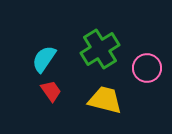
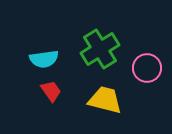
cyan semicircle: rotated 132 degrees counterclockwise
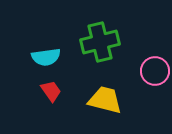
green cross: moved 7 px up; rotated 18 degrees clockwise
cyan semicircle: moved 2 px right, 2 px up
pink circle: moved 8 px right, 3 px down
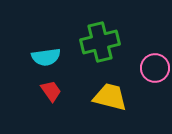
pink circle: moved 3 px up
yellow trapezoid: moved 5 px right, 3 px up
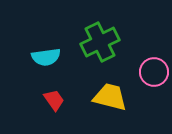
green cross: rotated 12 degrees counterclockwise
pink circle: moved 1 px left, 4 px down
red trapezoid: moved 3 px right, 9 px down
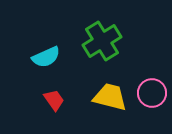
green cross: moved 2 px right, 1 px up; rotated 6 degrees counterclockwise
cyan semicircle: rotated 16 degrees counterclockwise
pink circle: moved 2 px left, 21 px down
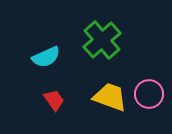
green cross: moved 1 px up; rotated 9 degrees counterclockwise
pink circle: moved 3 px left, 1 px down
yellow trapezoid: rotated 6 degrees clockwise
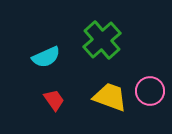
pink circle: moved 1 px right, 3 px up
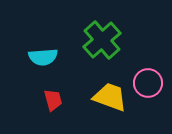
cyan semicircle: moved 3 px left; rotated 20 degrees clockwise
pink circle: moved 2 px left, 8 px up
red trapezoid: moved 1 px left; rotated 20 degrees clockwise
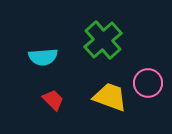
green cross: moved 1 px right
red trapezoid: rotated 30 degrees counterclockwise
